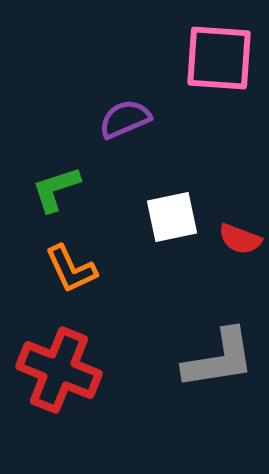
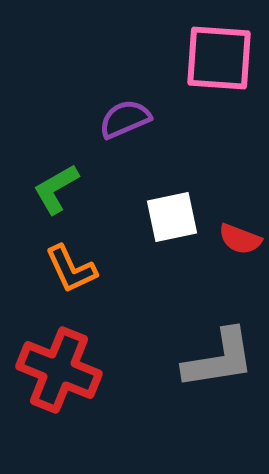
green L-shape: rotated 12 degrees counterclockwise
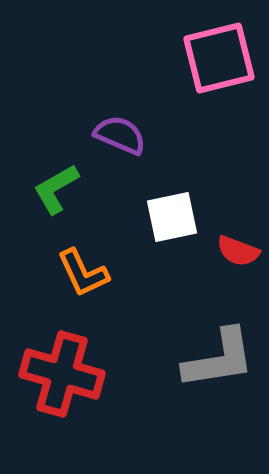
pink square: rotated 18 degrees counterclockwise
purple semicircle: moved 5 px left, 16 px down; rotated 46 degrees clockwise
red semicircle: moved 2 px left, 12 px down
orange L-shape: moved 12 px right, 4 px down
red cross: moved 3 px right, 4 px down; rotated 6 degrees counterclockwise
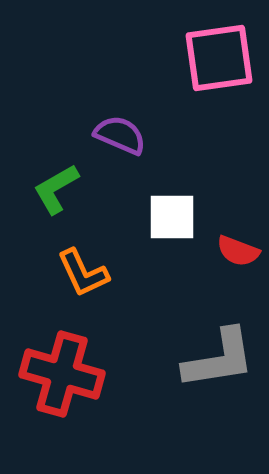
pink square: rotated 6 degrees clockwise
white square: rotated 12 degrees clockwise
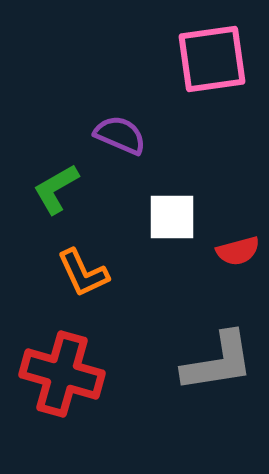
pink square: moved 7 px left, 1 px down
red semicircle: rotated 36 degrees counterclockwise
gray L-shape: moved 1 px left, 3 px down
